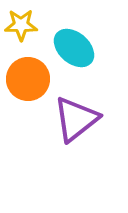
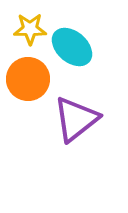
yellow star: moved 9 px right, 4 px down
cyan ellipse: moved 2 px left, 1 px up
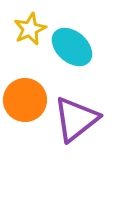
yellow star: rotated 24 degrees counterclockwise
orange circle: moved 3 px left, 21 px down
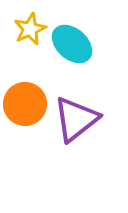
cyan ellipse: moved 3 px up
orange circle: moved 4 px down
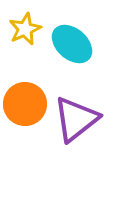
yellow star: moved 5 px left
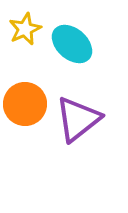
purple triangle: moved 2 px right
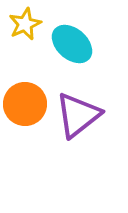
yellow star: moved 5 px up
purple triangle: moved 4 px up
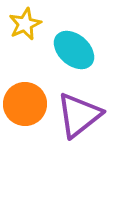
cyan ellipse: moved 2 px right, 6 px down
purple triangle: moved 1 px right
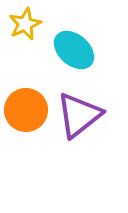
orange circle: moved 1 px right, 6 px down
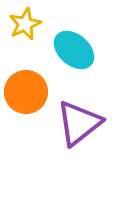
orange circle: moved 18 px up
purple triangle: moved 8 px down
